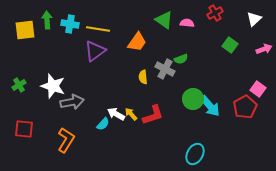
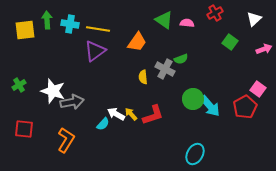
green square: moved 3 px up
white star: moved 5 px down
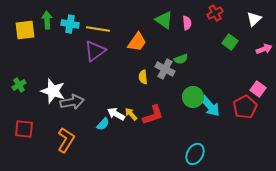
pink semicircle: rotated 80 degrees clockwise
green circle: moved 2 px up
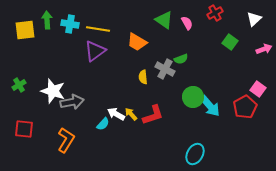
pink semicircle: rotated 24 degrees counterclockwise
orange trapezoid: rotated 85 degrees clockwise
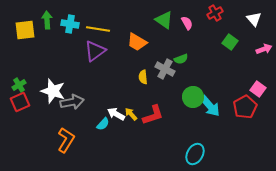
white triangle: rotated 28 degrees counterclockwise
red square: moved 4 px left, 27 px up; rotated 30 degrees counterclockwise
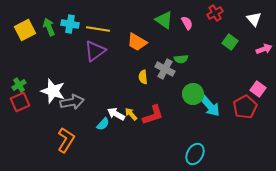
green arrow: moved 2 px right, 7 px down; rotated 18 degrees counterclockwise
yellow square: rotated 20 degrees counterclockwise
green semicircle: rotated 16 degrees clockwise
green circle: moved 3 px up
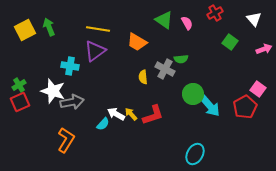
cyan cross: moved 42 px down
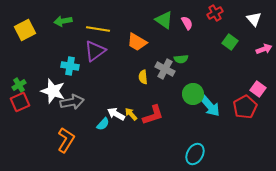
green arrow: moved 14 px right, 6 px up; rotated 78 degrees counterclockwise
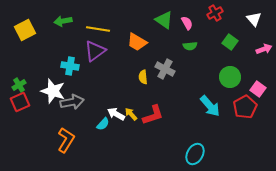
green semicircle: moved 9 px right, 13 px up
green circle: moved 37 px right, 17 px up
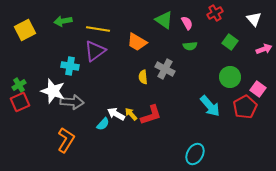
gray arrow: rotated 15 degrees clockwise
red L-shape: moved 2 px left
